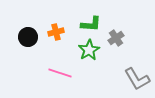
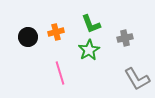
green L-shape: rotated 65 degrees clockwise
gray cross: moved 9 px right; rotated 21 degrees clockwise
pink line: rotated 55 degrees clockwise
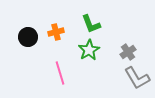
gray cross: moved 3 px right, 14 px down; rotated 21 degrees counterclockwise
gray L-shape: moved 1 px up
